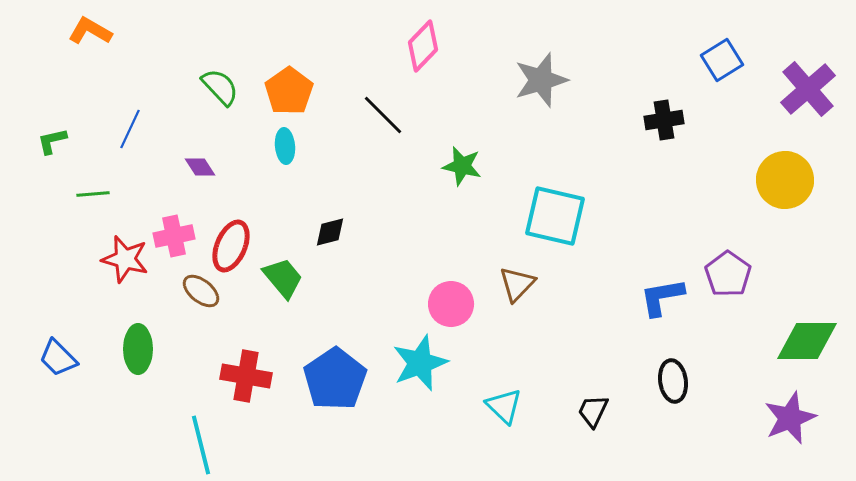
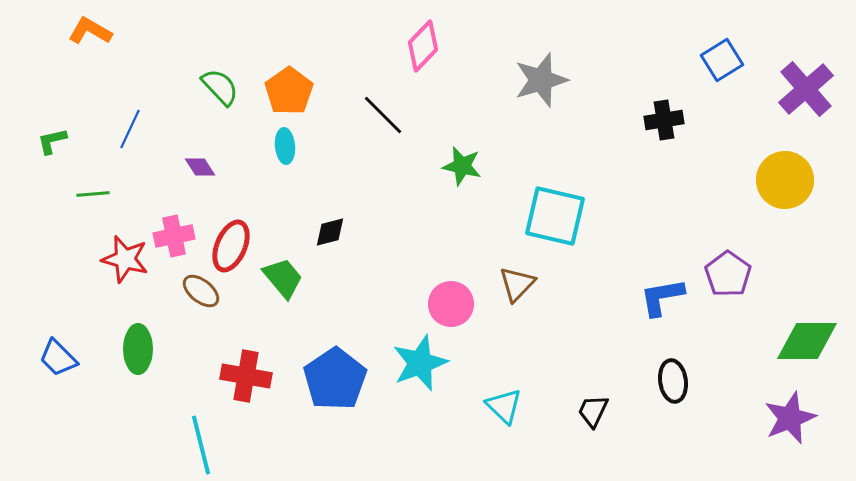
purple cross: moved 2 px left
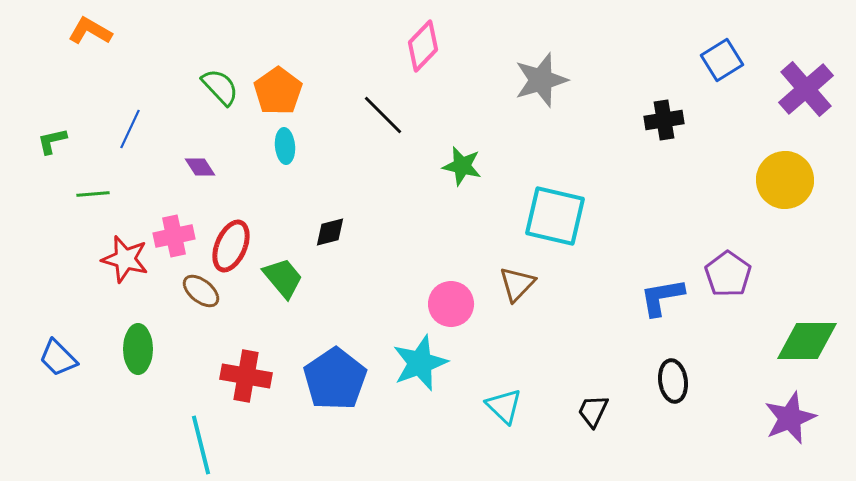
orange pentagon: moved 11 px left
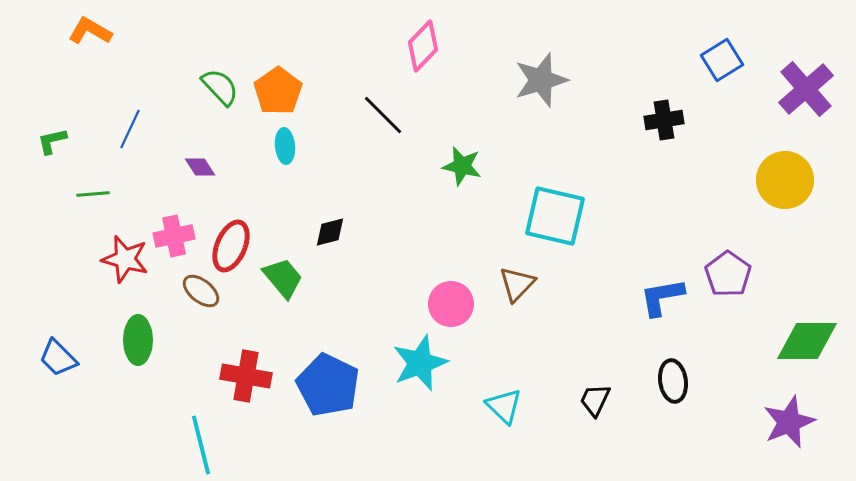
green ellipse: moved 9 px up
blue pentagon: moved 7 px left, 6 px down; rotated 12 degrees counterclockwise
black trapezoid: moved 2 px right, 11 px up
purple star: moved 1 px left, 4 px down
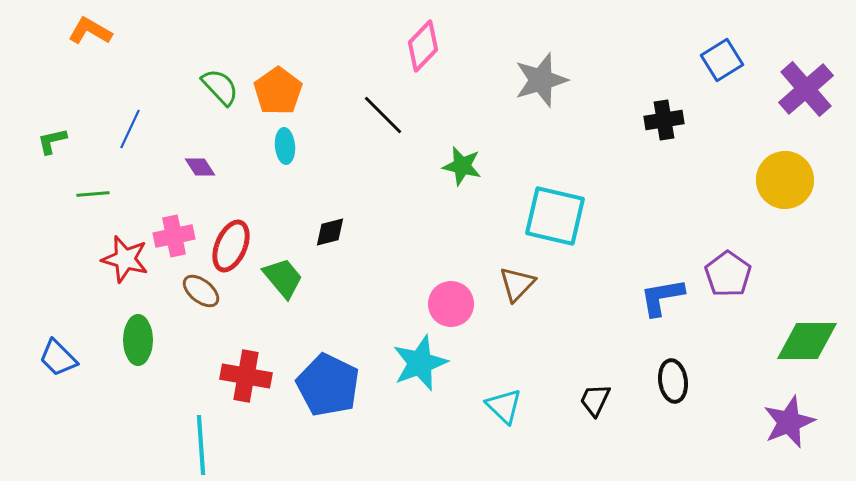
cyan line: rotated 10 degrees clockwise
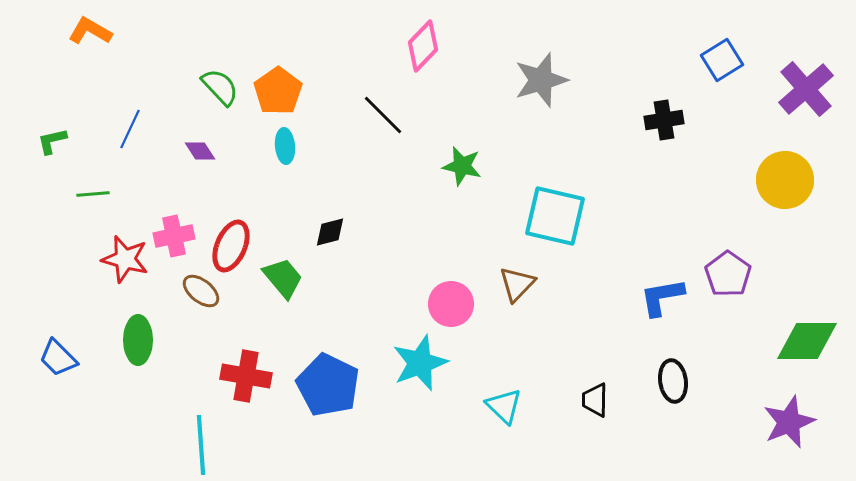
purple diamond: moved 16 px up
black trapezoid: rotated 24 degrees counterclockwise
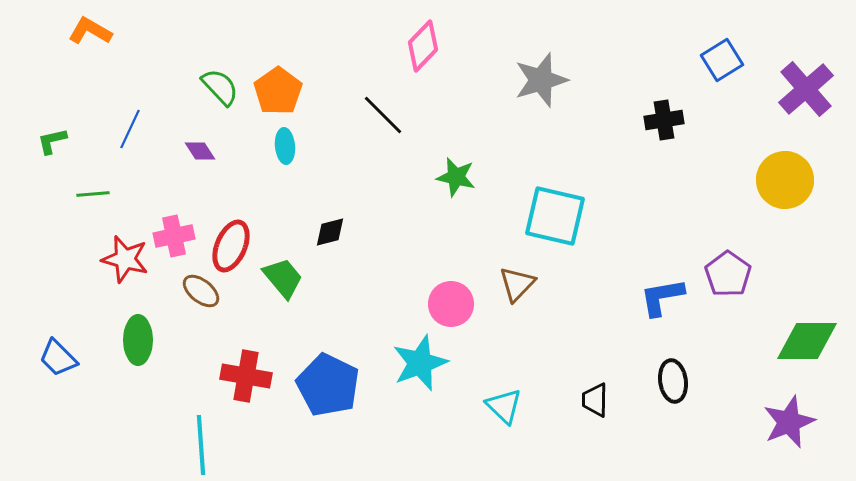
green star: moved 6 px left, 11 px down
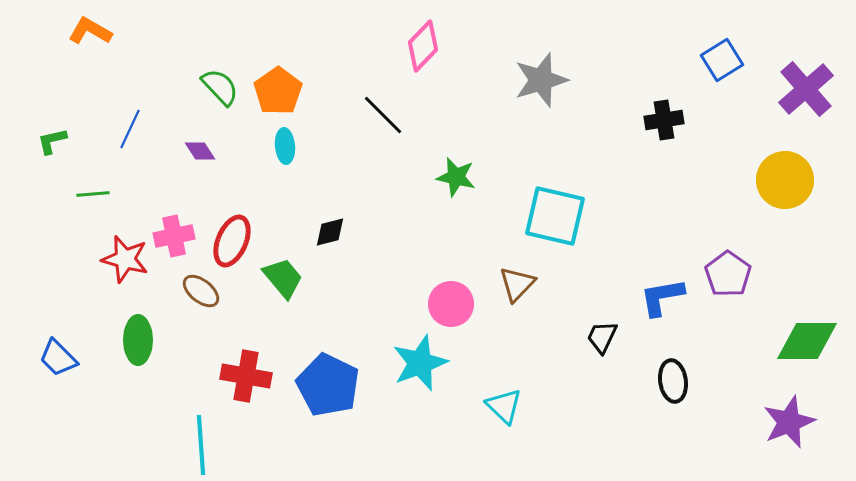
red ellipse: moved 1 px right, 5 px up
black trapezoid: moved 7 px right, 63 px up; rotated 24 degrees clockwise
